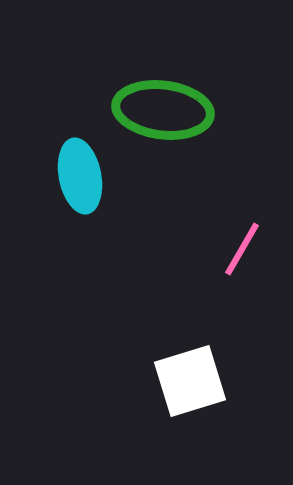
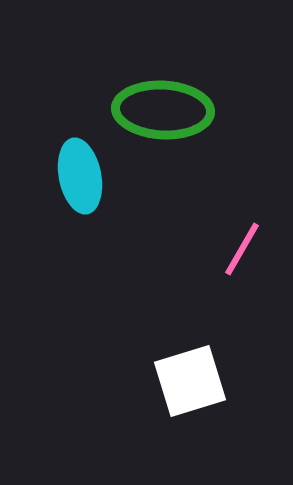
green ellipse: rotated 4 degrees counterclockwise
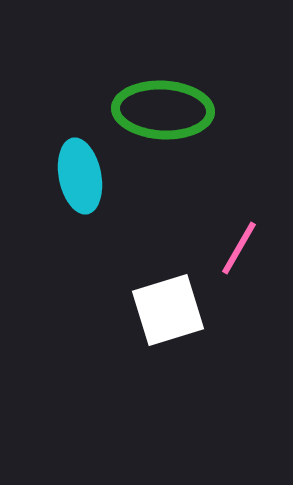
pink line: moved 3 px left, 1 px up
white square: moved 22 px left, 71 px up
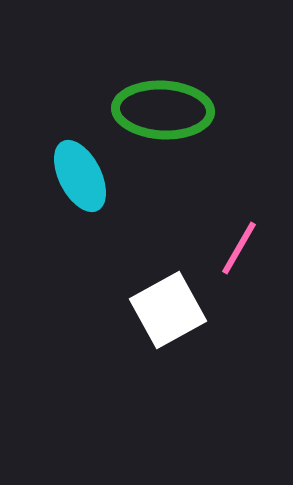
cyan ellipse: rotated 16 degrees counterclockwise
white square: rotated 12 degrees counterclockwise
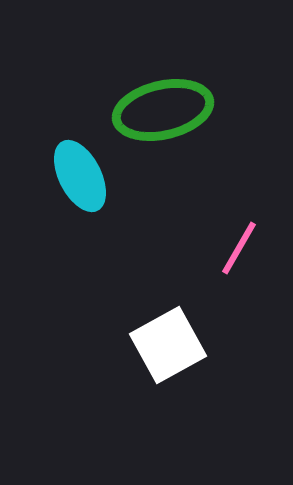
green ellipse: rotated 16 degrees counterclockwise
white square: moved 35 px down
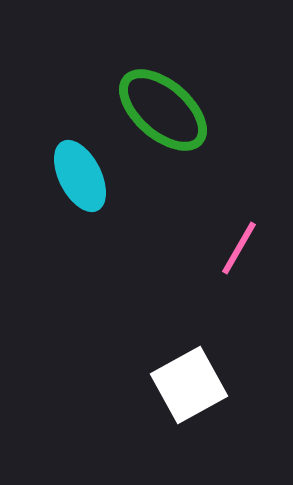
green ellipse: rotated 54 degrees clockwise
white square: moved 21 px right, 40 px down
